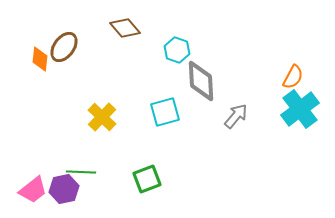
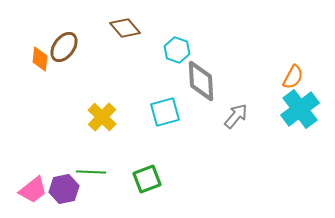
green line: moved 10 px right
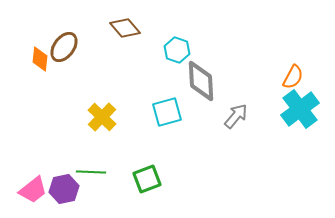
cyan square: moved 2 px right
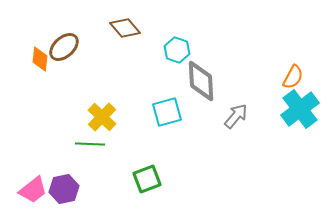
brown ellipse: rotated 12 degrees clockwise
green line: moved 1 px left, 28 px up
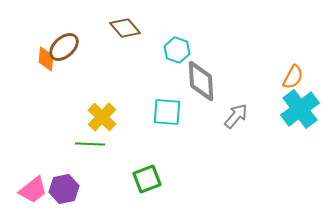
orange diamond: moved 6 px right
cyan square: rotated 20 degrees clockwise
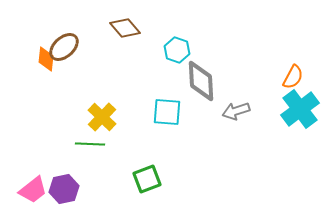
gray arrow: moved 5 px up; rotated 148 degrees counterclockwise
